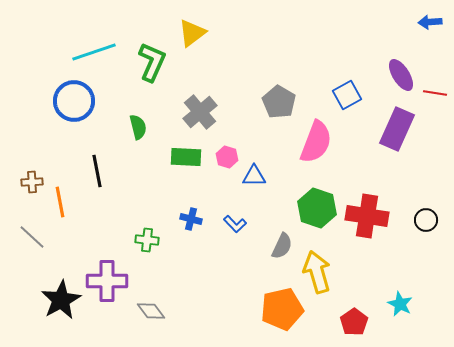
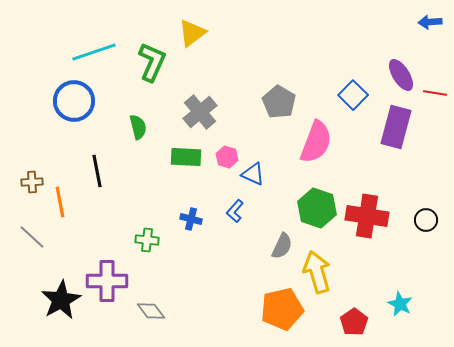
blue square: moved 6 px right; rotated 16 degrees counterclockwise
purple rectangle: moved 1 px left, 2 px up; rotated 9 degrees counterclockwise
blue triangle: moved 1 px left, 2 px up; rotated 25 degrees clockwise
blue L-shape: moved 13 px up; rotated 85 degrees clockwise
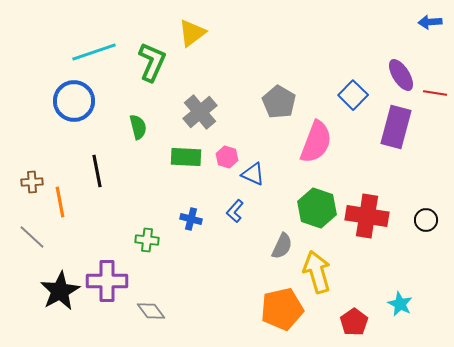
black star: moved 1 px left, 9 px up
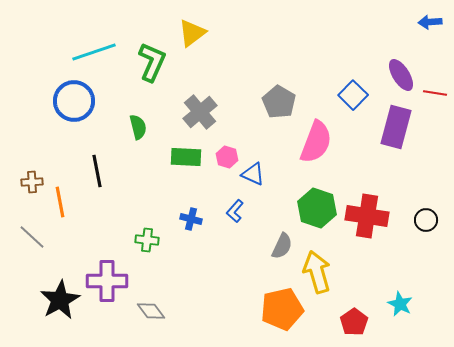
black star: moved 9 px down
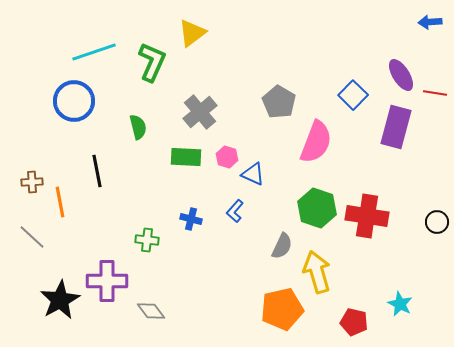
black circle: moved 11 px right, 2 px down
red pentagon: rotated 24 degrees counterclockwise
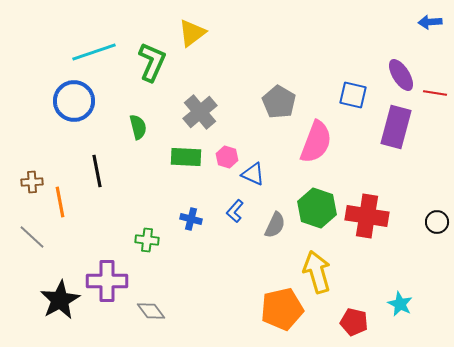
blue square: rotated 32 degrees counterclockwise
gray semicircle: moved 7 px left, 21 px up
